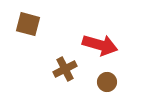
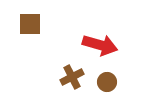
brown square: moved 2 px right; rotated 15 degrees counterclockwise
brown cross: moved 7 px right, 8 px down
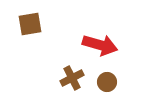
brown square: rotated 10 degrees counterclockwise
brown cross: moved 1 px down
